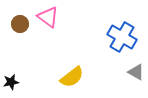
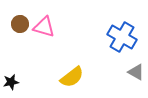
pink triangle: moved 4 px left, 10 px down; rotated 20 degrees counterclockwise
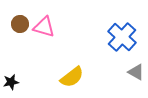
blue cross: rotated 12 degrees clockwise
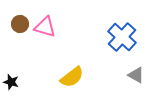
pink triangle: moved 1 px right
gray triangle: moved 3 px down
black star: rotated 28 degrees clockwise
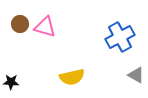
blue cross: moved 2 px left; rotated 20 degrees clockwise
yellow semicircle: rotated 25 degrees clockwise
black star: rotated 14 degrees counterclockwise
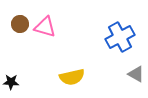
gray triangle: moved 1 px up
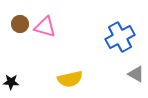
yellow semicircle: moved 2 px left, 2 px down
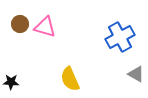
yellow semicircle: rotated 80 degrees clockwise
